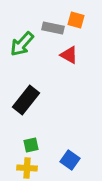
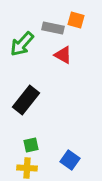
red triangle: moved 6 px left
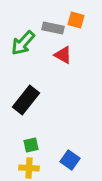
green arrow: moved 1 px right, 1 px up
yellow cross: moved 2 px right
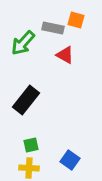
red triangle: moved 2 px right
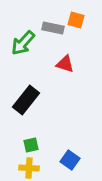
red triangle: moved 9 px down; rotated 12 degrees counterclockwise
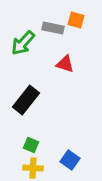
green square: rotated 35 degrees clockwise
yellow cross: moved 4 px right
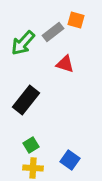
gray rectangle: moved 4 px down; rotated 50 degrees counterclockwise
green square: rotated 35 degrees clockwise
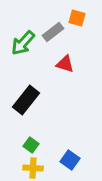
orange square: moved 1 px right, 2 px up
green square: rotated 21 degrees counterclockwise
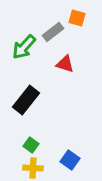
green arrow: moved 1 px right, 4 px down
